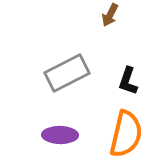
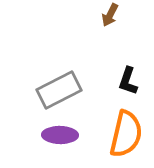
gray rectangle: moved 8 px left, 17 px down
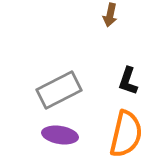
brown arrow: rotated 15 degrees counterclockwise
purple ellipse: rotated 8 degrees clockwise
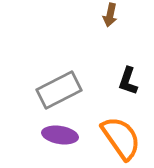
orange semicircle: moved 5 px left, 4 px down; rotated 48 degrees counterclockwise
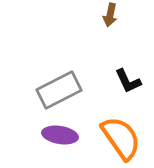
black L-shape: rotated 44 degrees counterclockwise
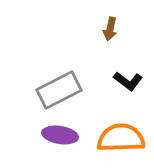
brown arrow: moved 14 px down
black L-shape: rotated 28 degrees counterclockwise
orange semicircle: rotated 57 degrees counterclockwise
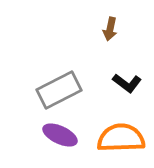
black L-shape: moved 1 px left, 2 px down
purple ellipse: rotated 16 degrees clockwise
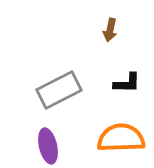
brown arrow: moved 1 px down
black L-shape: rotated 36 degrees counterclockwise
purple ellipse: moved 12 px left, 11 px down; rotated 52 degrees clockwise
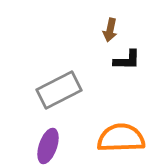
black L-shape: moved 23 px up
purple ellipse: rotated 32 degrees clockwise
